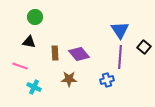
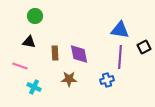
green circle: moved 1 px up
blue triangle: rotated 48 degrees counterclockwise
black square: rotated 24 degrees clockwise
purple diamond: rotated 30 degrees clockwise
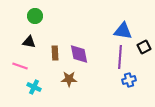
blue triangle: moved 3 px right, 1 px down
blue cross: moved 22 px right
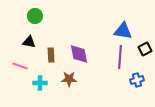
black square: moved 1 px right, 2 px down
brown rectangle: moved 4 px left, 2 px down
blue cross: moved 8 px right
cyan cross: moved 6 px right, 4 px up; rotated 24 degrees counterclockwise
